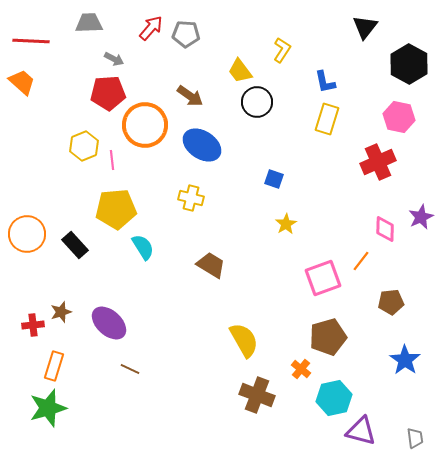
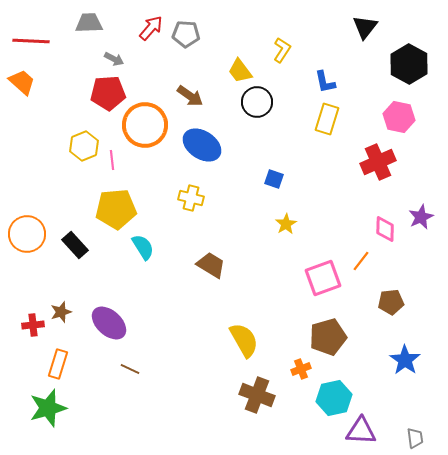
orange rectangle at (54, 366): moved 4 px right, 2 px up
orange cross at (301, 369): rotated 30 degrees clockwise
purple triangle at (361, 431): rotated 12 degrees counterclockwise
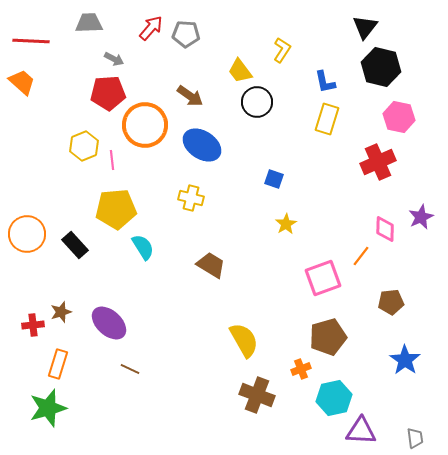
black hexagon at (409, 64): moved 28 px left, 3 px down; rotated 15 degrees counterclockwise
orange line at (361, 261): moved 5 px up
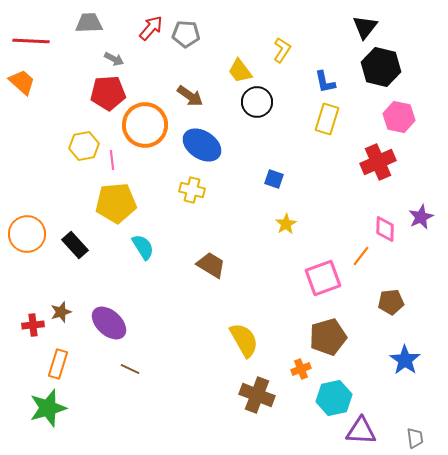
yellow hexagon at (84, 146): rotated 12 degrees clockwise
yellow cross at (191, 198): moved 1 px right, 8 px up
yellow pentagon at (116, 209): moved 6 px up
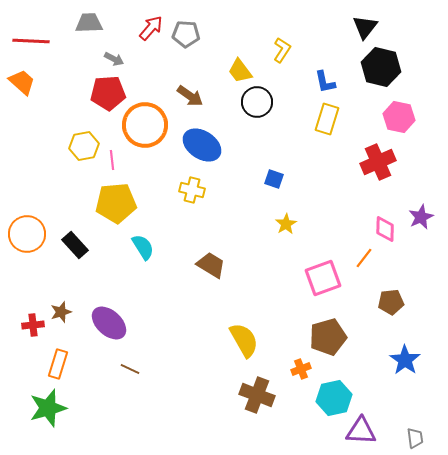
orange line at (361, 256): moved 3 px right, 2 px down
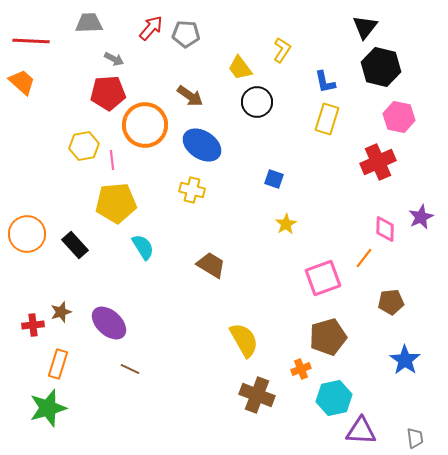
yellow trapezoid at (240, 71): moved 3 px up
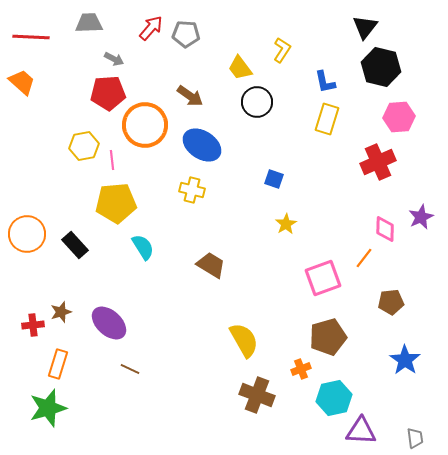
red line at (31, 41): moved 4 px up
pink hexagon at (399, 117): rotated 16 degrees counterclockwise
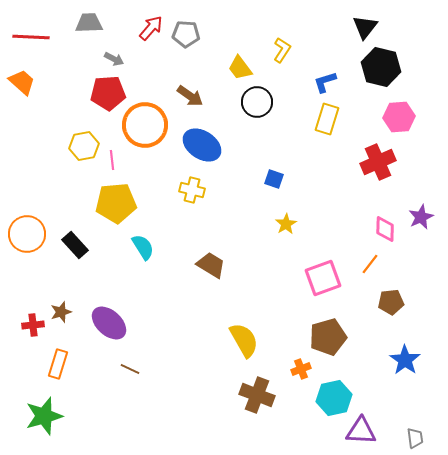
blue L-shape at (325, 82): rotated 85 degrees clockwise
orange line at (364, 258): moved 6 px right, 6 px down
green star at (48, 408): moved 4 px left, 8 px down
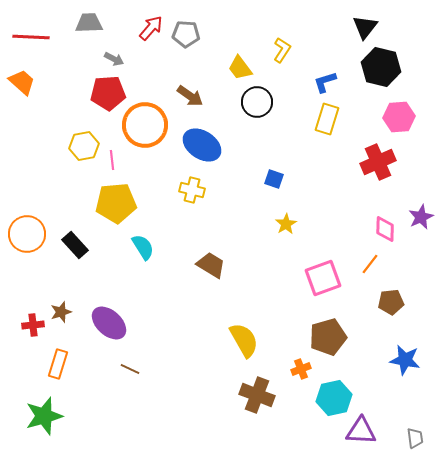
blue star at (405, 360): rotated 24 degrees counterclockwise
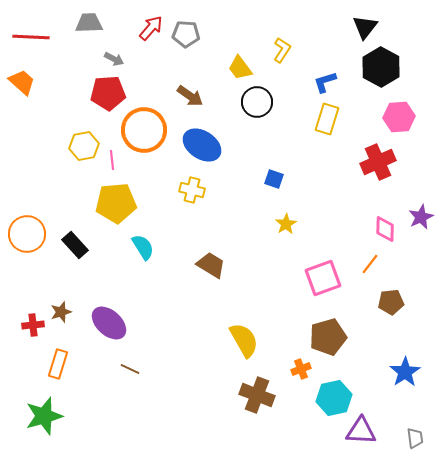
black hexagon at (381, 67): rotated 15 degrees clockwise
orange circle at (145, 125): moved 1 px left, 5 px down
blue star at (405, 360): moved 12 px down; rotated 28 degrees clockwise
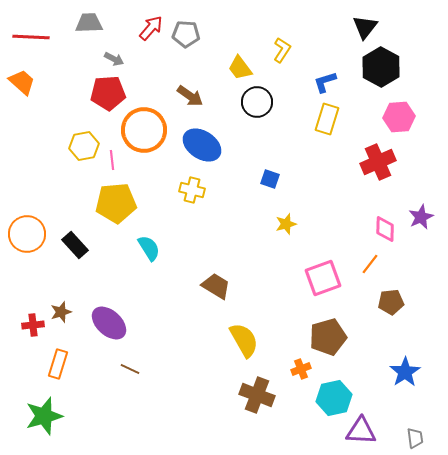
blue square at (274, 179): moved 4 px left
yellow star at (286, 224): rotated 15 degrees clockwise
cyan semicircle at (143, 247): moved 6 px right, 1 px down
brown trapezoid at (211, 265): moved 5 px right, 21 px down
